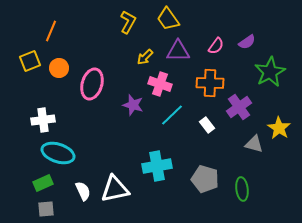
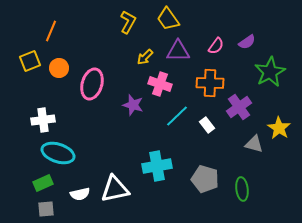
cyan line: moved 5 px right, 1 px down
white semicircle: moved 3 px left, 3 px down; rotated 102 degrees clockwise
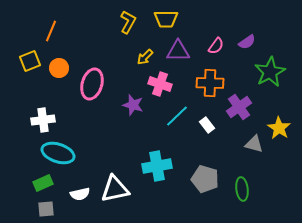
yellow trapezoid: moved 2 px left; rotated 55 degrees counterclockwise
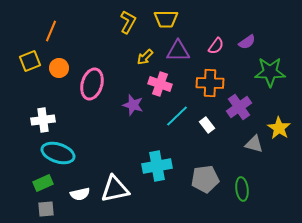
green star: rotated 28 degrees clockwise
gray pentagon: rotated 24 degrees counterclockwise
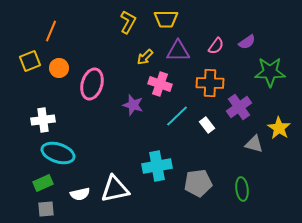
gray pentagon: moved 7 px left, 4 px down
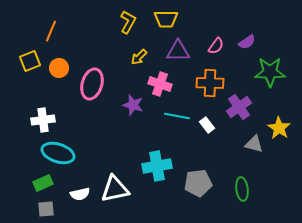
yellow arrow: moved 6 px left
cyan line: rotated 55 degrees clockwise
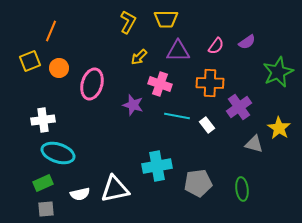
green star: moved 8 px right; rotated 24 degrees counterclockwise
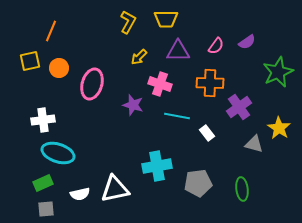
yellow square: rotated 10 degrees clockwise
white rectangle: moved 8 px down
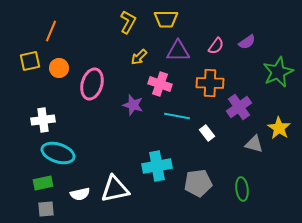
green rectangle: rotated 12 degrees clockwise
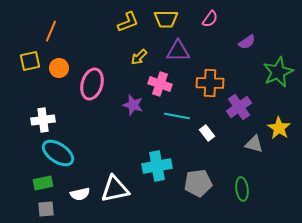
yellow L-shape: rotated 40 degrees clockwise
pink semicircle: moved 6 px left, 27 px up
cyan ellipse: rotated 16 degrees clockwise
